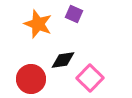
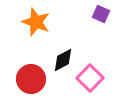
purple square: moved 27 px right
orange star: moved 2 px left, 2 px up
black diamond: rotated 20 degrees counterclockwise
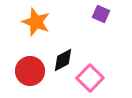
red circle: moved 1 px left, 8 px up
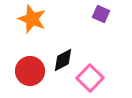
orange star: moved 4 px left, 3 px up
